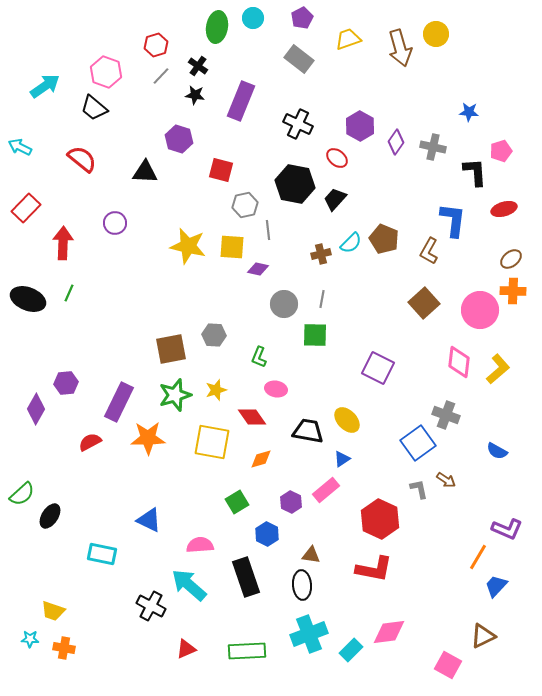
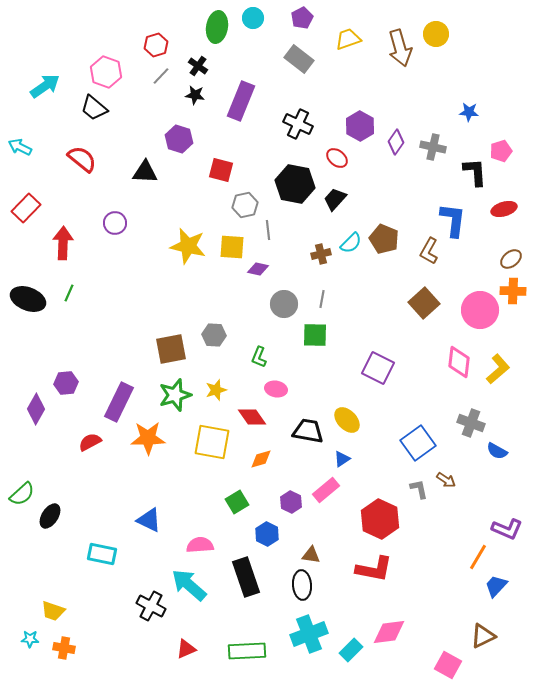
gray cross at (446, 415): moved 25 px right, 8 px down
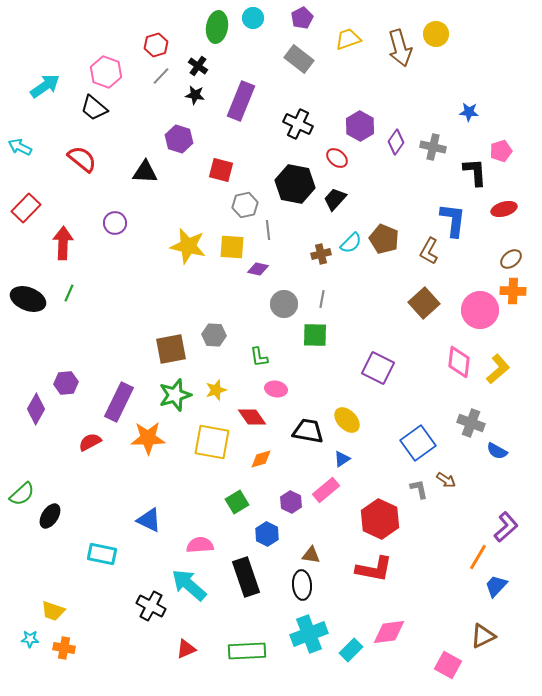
green L-shape at (259, 357): rotated 30 degrees counterclockwise
purple L-shape at (507, 529): moved 1 px left, 2 px up; rotated 64 degrees counterclockwise
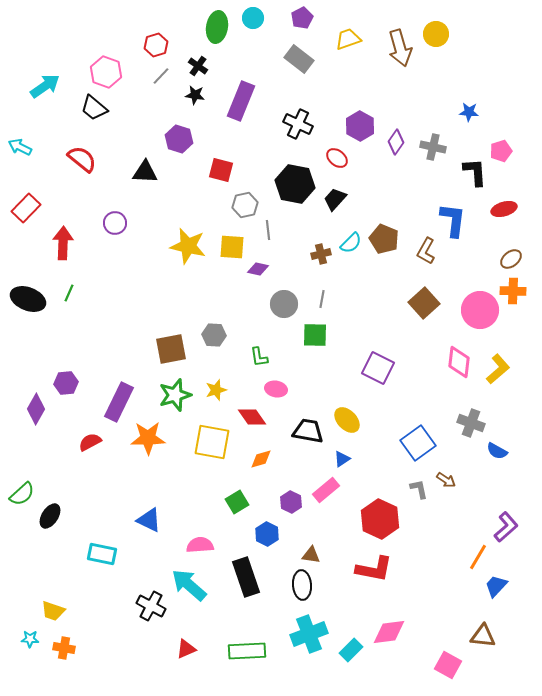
brown L-shape at (429, 251): moved 3 px left
brown triangle at (483, 636): rotated 32 degrees clockwise
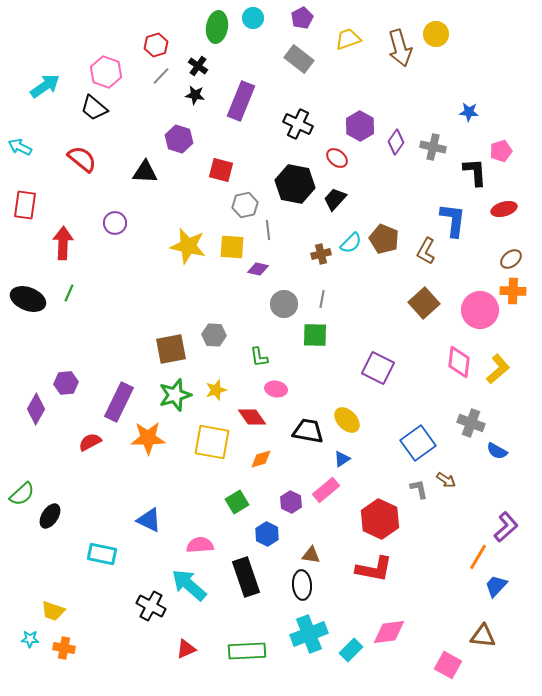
red rectangle at (26, 208): moved 1 px left, 3 px up; rotated 36 degrees counterclockwise
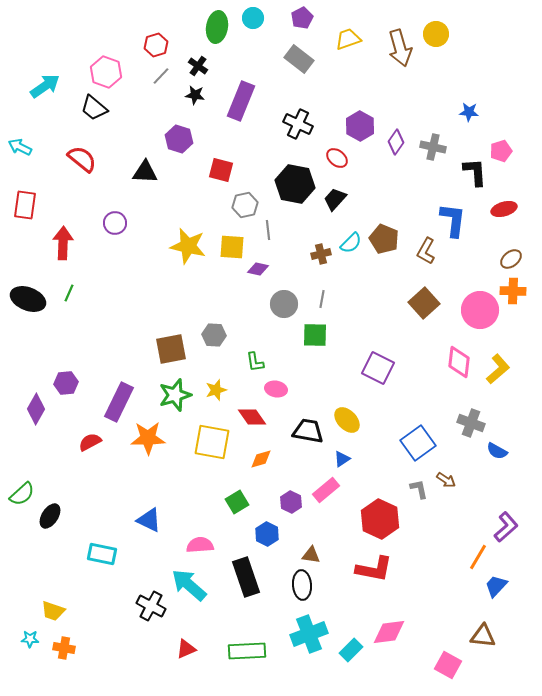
green L-shape at (259, 357): moved 4 px left, 5 px down
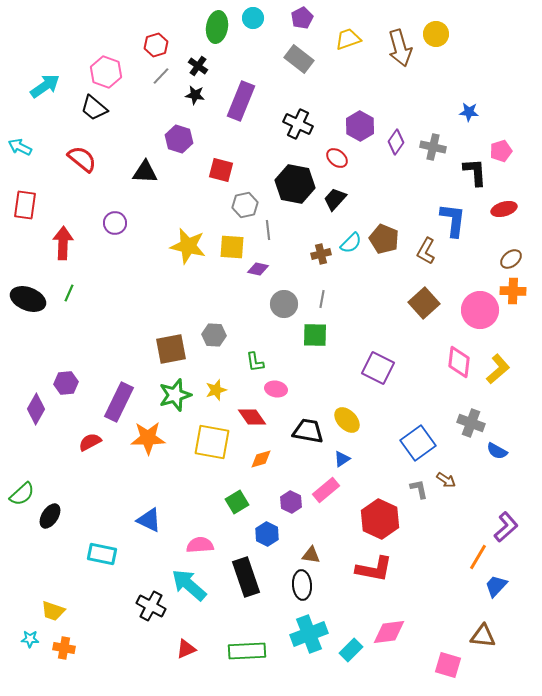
pink square at (448, 665): rotated 12 degrees counterclockwise
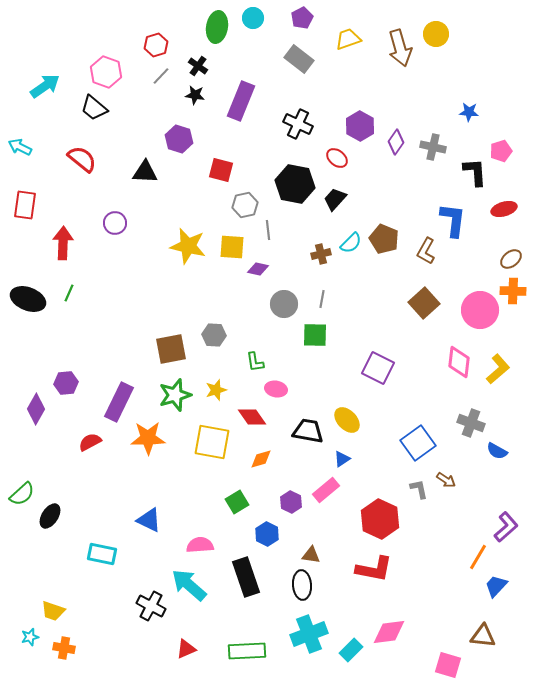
cyan star at (30, 639): moved 2 px up; rotated 18 degrees counterclockwise
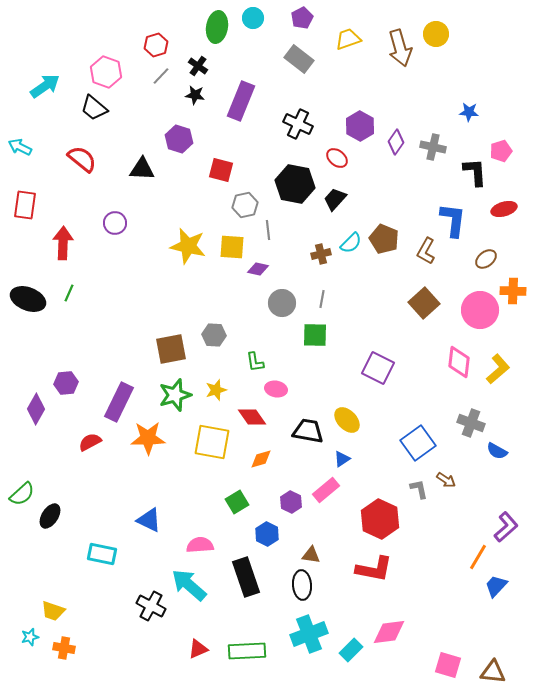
black triangle at (145, 172): moved 3 px left, 3 px up
brown ellipse at (511, 259): moved 25 px left
gray circle at (284, 304): moved 2 px left, 1 px up
brown triangle at (483, 636): moved 10 px right, 36 px down
red triangle at (186, 649): moved 12 px right
